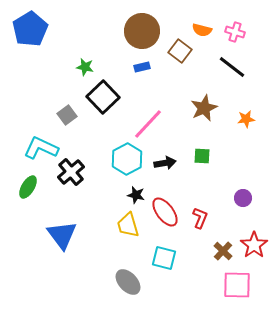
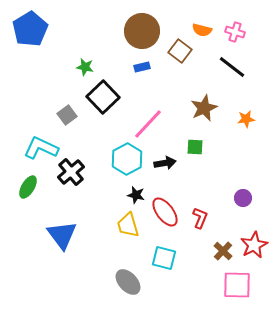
green square: moved 7 px left, 9 px up
red star: rotated 8 degrees clockwise
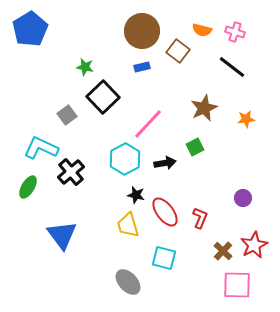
brown square: moved 2 px left
green square: rotated 30 degrees counterclockwise
cyan hexagon: moved 2 px left
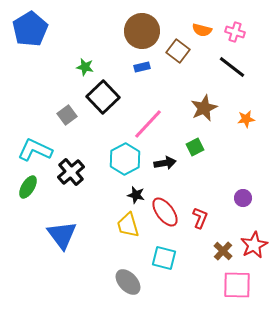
cyan L-shape: moved 6 px left, 2 px down
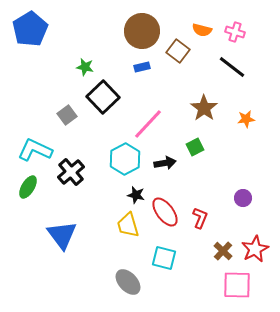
brown star: rotated 12 degrees counterclockwise
red star: moved 1 px right, 4 px down
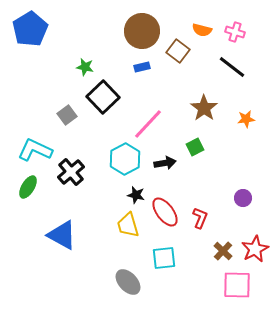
blue triangle: rotated 24 degrees counterclockwise
cyan square: rotated 20 degrees counterclockwise
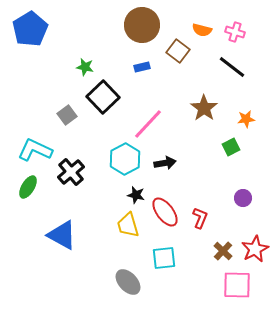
brown circle: moved 6 px up
green square: moved 36 px right
